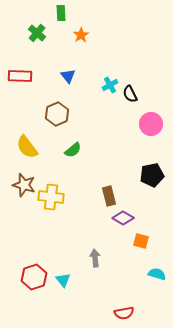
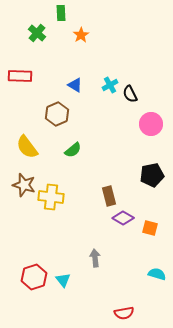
blue triangle: moved 7 px right, 9 px down; rotated 21 degrees counterclockwise
orange square: moved 9 px right, 13 px up
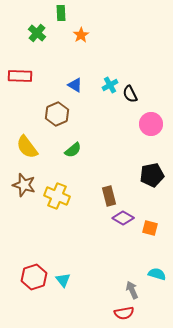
yellow cross: moved 6 px right, 1 px up; rotated 15 degrees clockwise
gray arrow: moved 37 px right, 32 px down; rotated 18 degrees counterclockwise
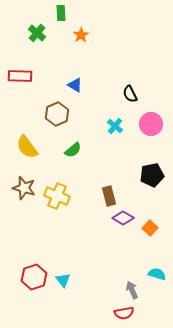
cyan cross: moved 5 px right, 41 px down; rotated 21 degrees counterclockwise
brown star: moved 3 px down
orange square: rotated 28 degrees clockwise
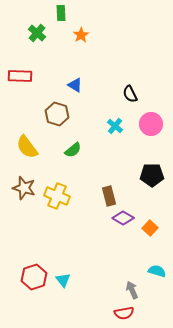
brown hexagon: rotated 20 degrees counterclockwise
black pentagon: rotated 10 degrees clockwise
cyan semicircle: moved 3 px up
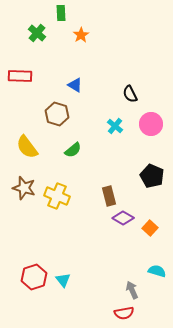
black pentagon: moved 1 px down; rotated 25 degrees clockwise
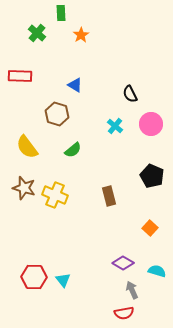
yellow cross: moved 2 px left, 1 px up
purple diamond: moved 45 px down
red hexagon: rotated 20 degrees clockwise
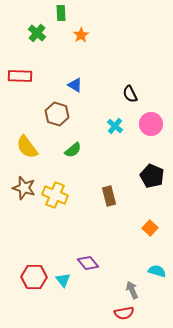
purple diamond: moved 35 px left; rotated 20 degrees clockwise
